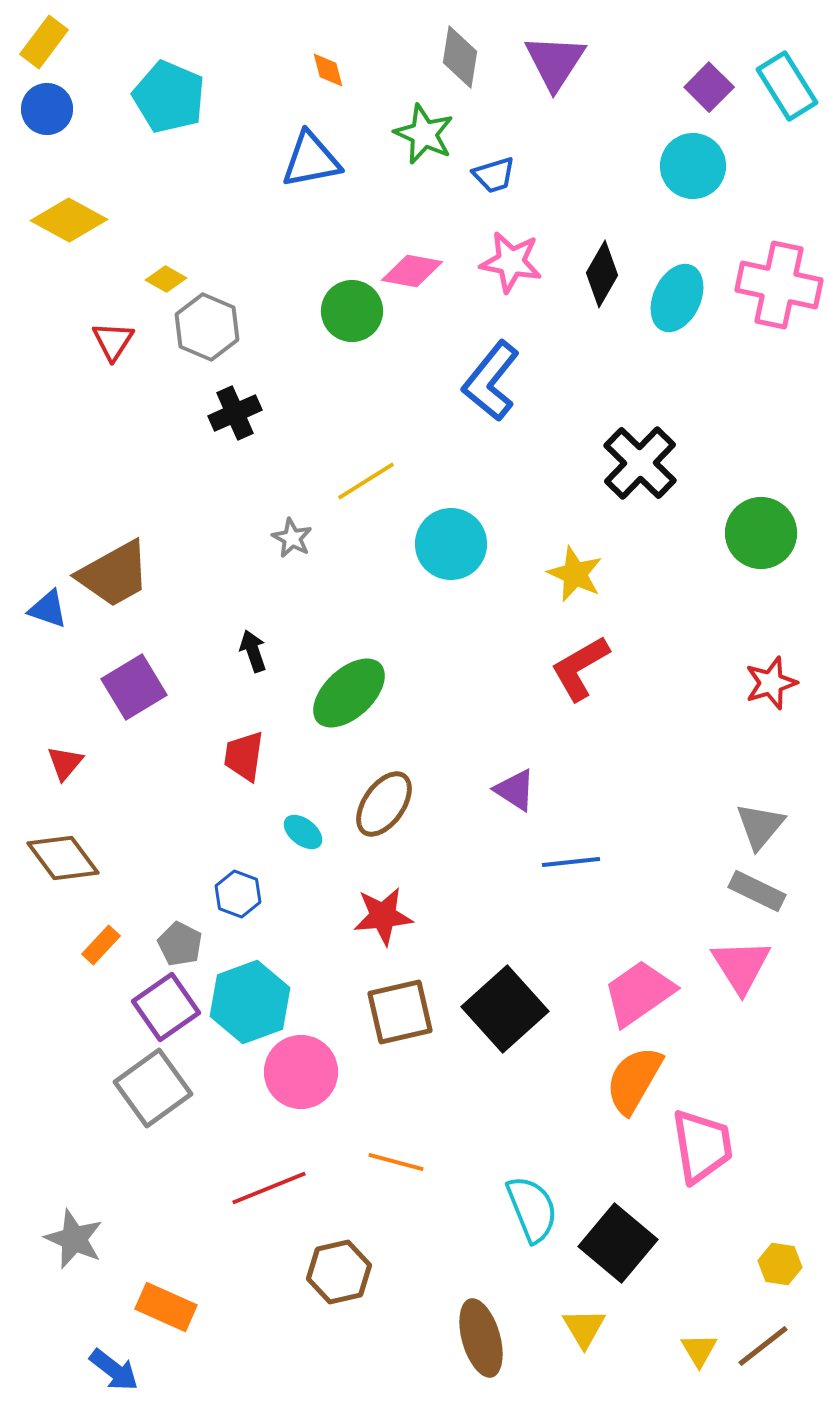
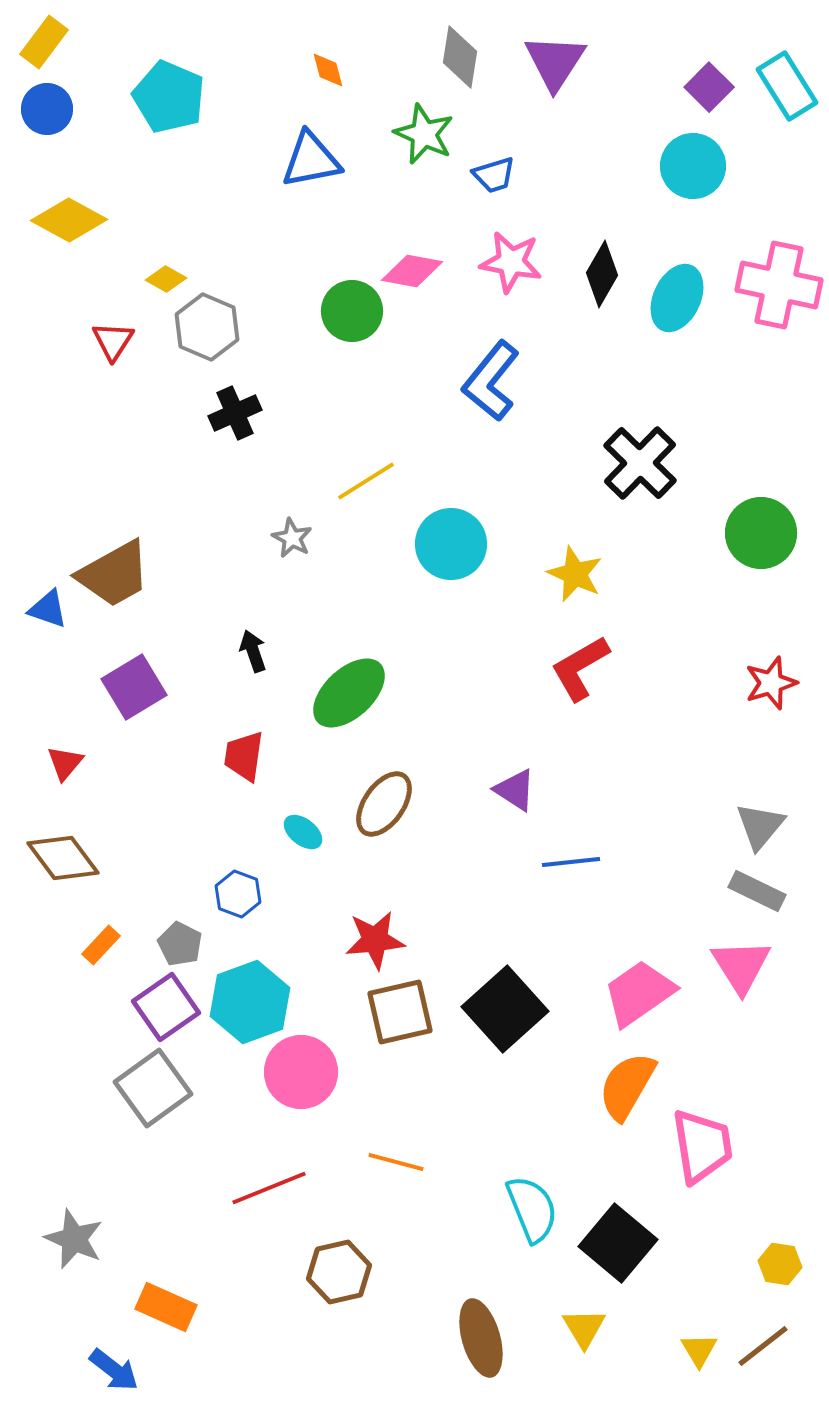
red star at (383, 916): moved 8 px left, 24 px down
orange semicircle at (634, 1080): moved 7 px left, 6 px down
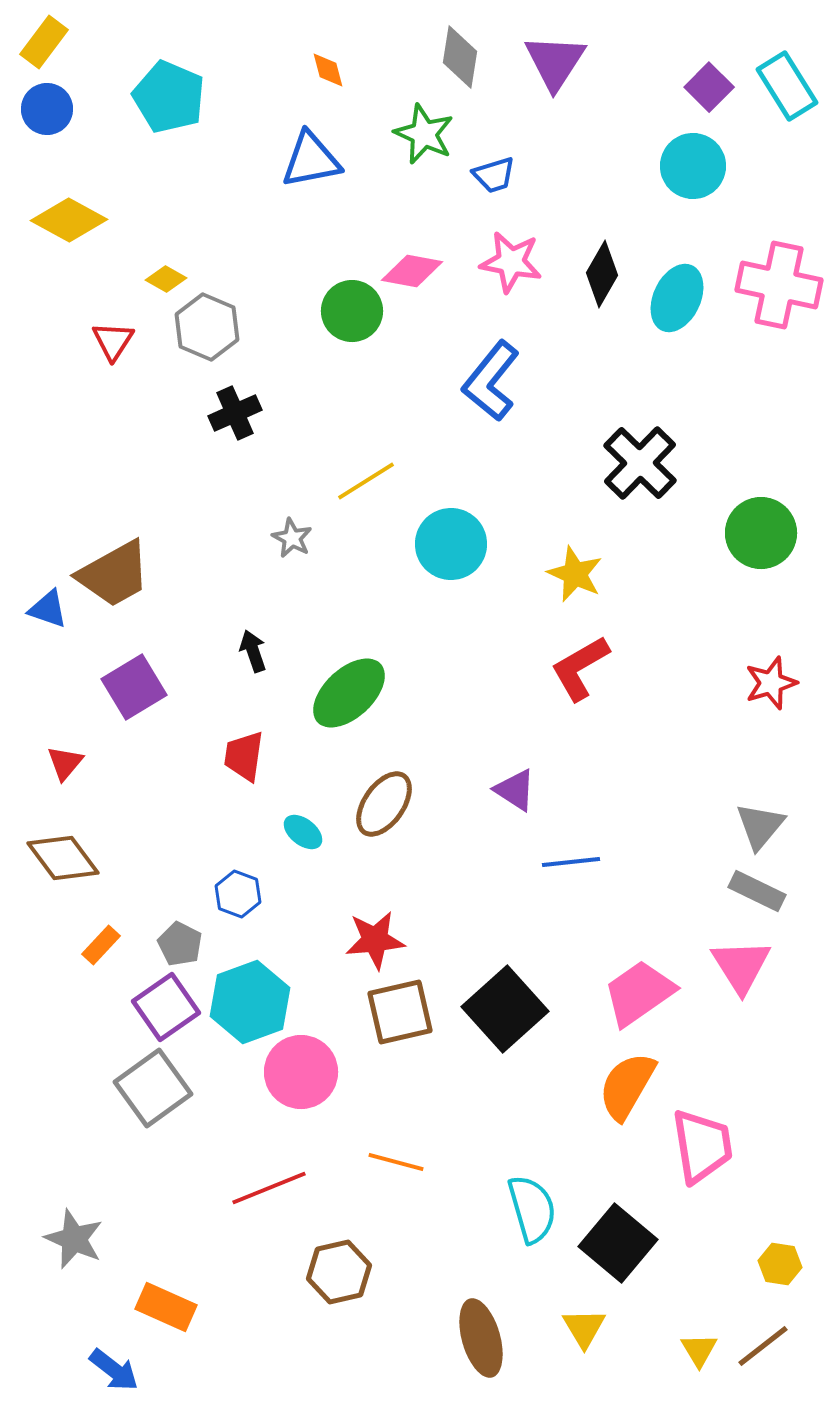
cyan semicircle at (532, 1209): rotated 6 degrees clockwise
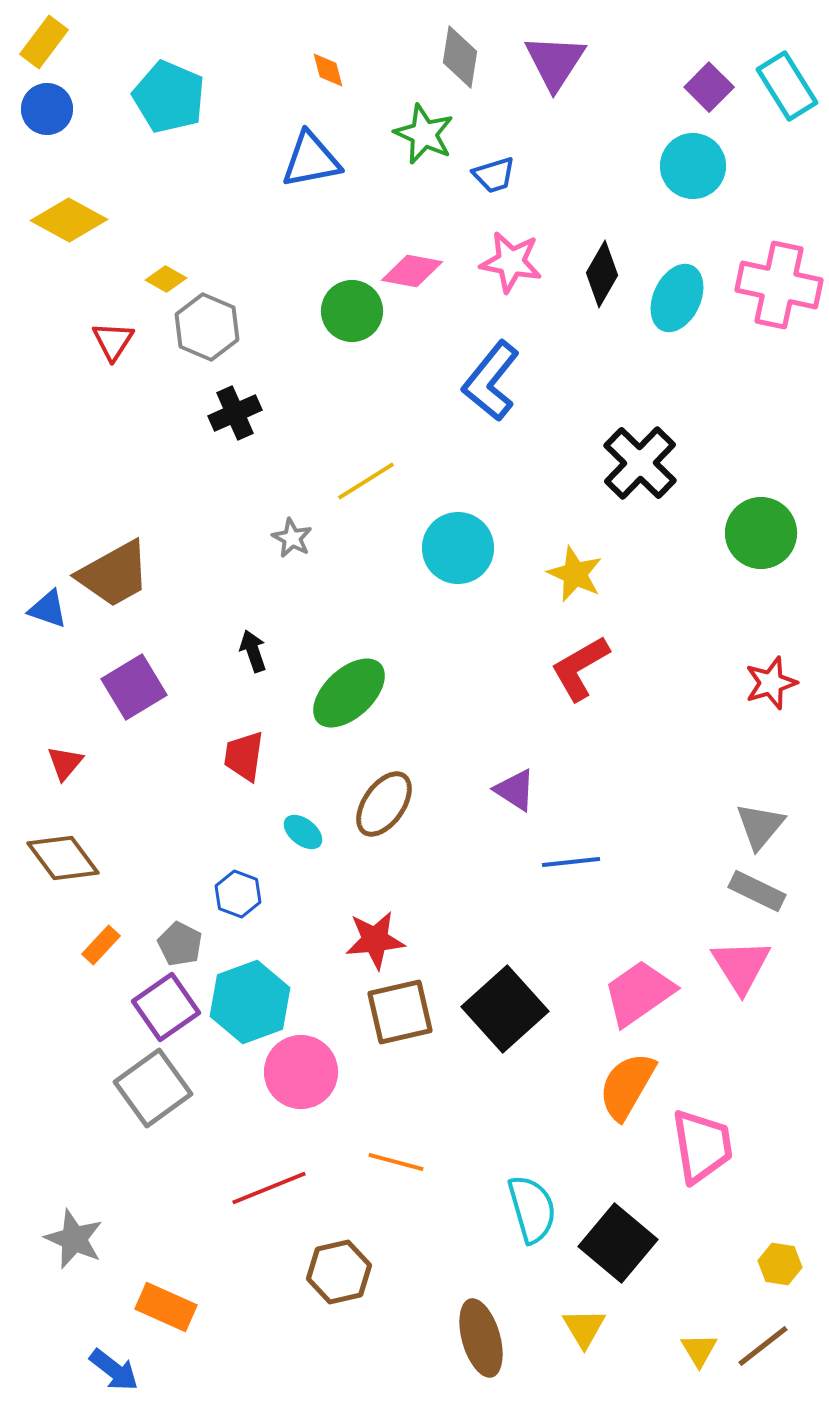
cyan circle at (451, 544): moved 7 px right, 4 px down
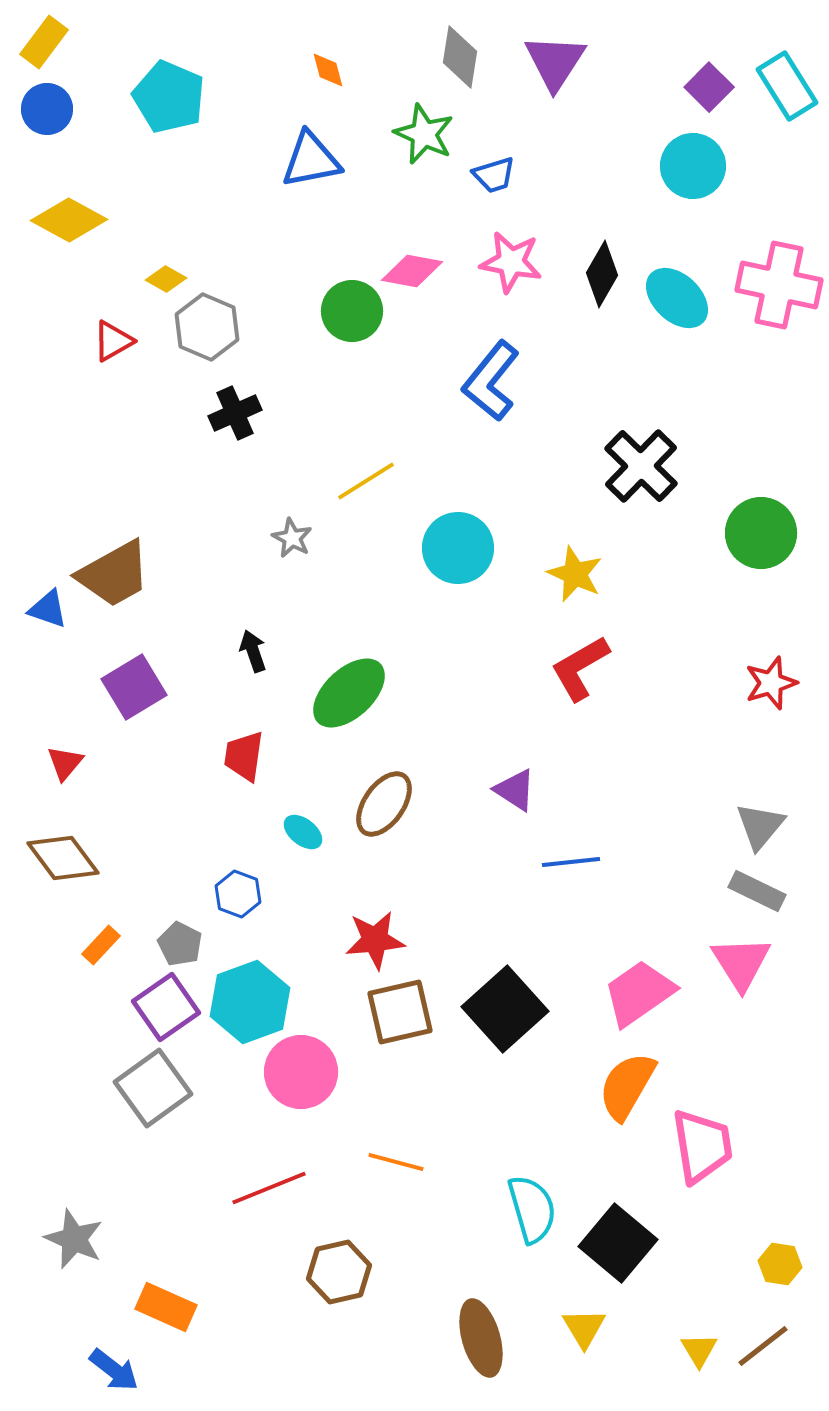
cyan ellipse at (677, 298): rotated 72 degrees counterclockwise
red triangle at (113, 341): rotated 27 degrees clockwise
black cross at (640, 463): moved 1 px right, 3 px down
pink triangle at (741, 966): moved 3 px up
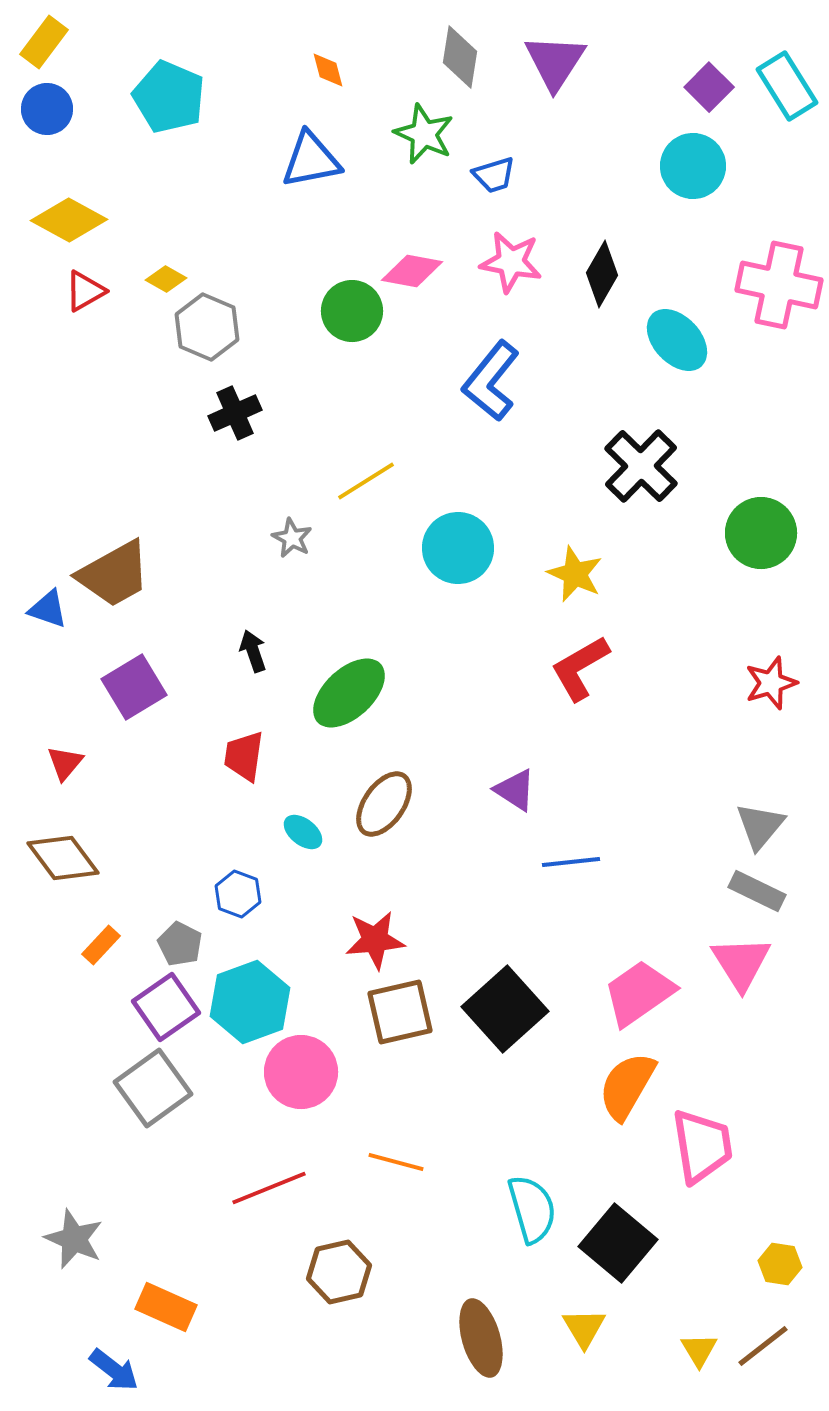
cyan ellipse at (677, 298): moved 42 px down; rotated 4 degrees clockwise
red triangle at (113, 341): moved 28 px left, 50 px up
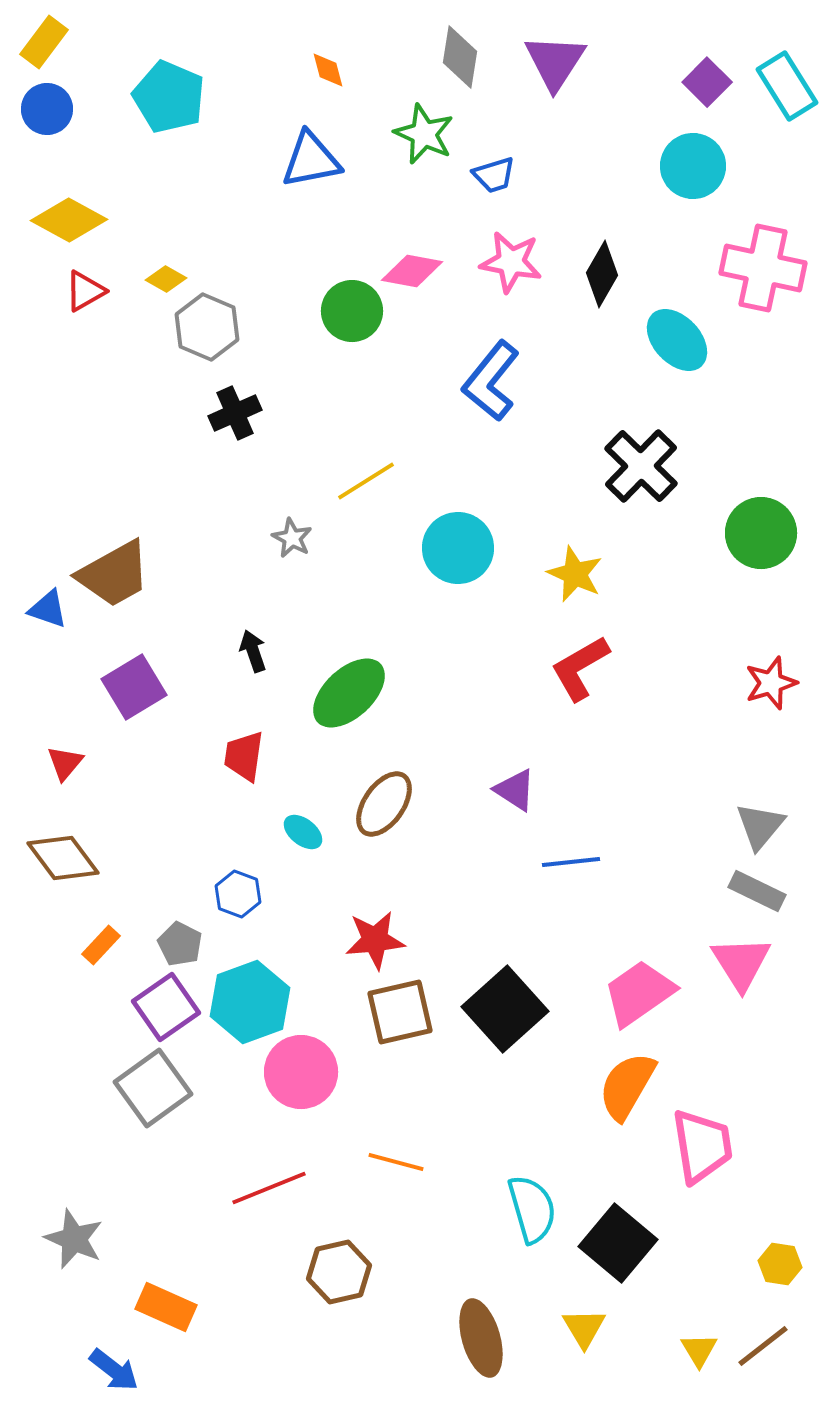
purple square at (709, 87): moved 2 px left, 5 px up
pink cross at (779, 285): moved 16 px left, 17 px up
